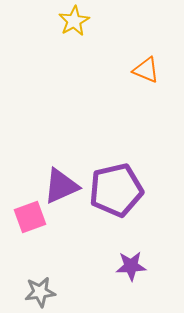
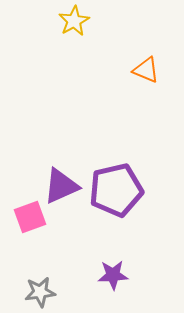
purple star: moved 18 px left, 9 px down
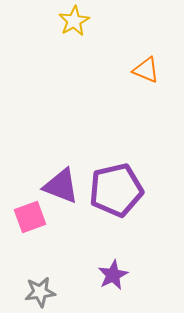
purple triangle: rotated 45 degrees clockwise
purple star: rotated 24 degrees counterclockwise
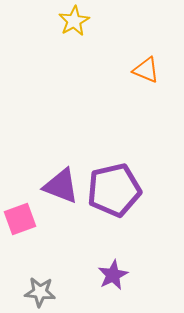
purple pentagon: moved 2 px left
pink square: moved 10 px left, 2 px down
gray star: rotated 12 degrees clockwise
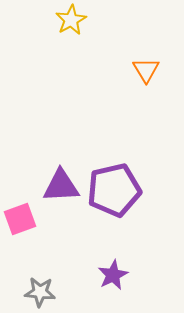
yellow star: moved 3 px left, 1 px up
orange triangle: rotated 36 degrees clockwise
purple triangle: rotated 24 degrees counterclockwise
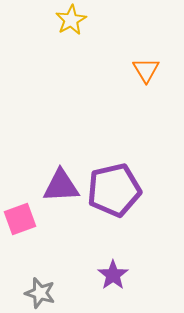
purple star: rotated 8 degrees counterclockwise
gray star: moved 1 px down; rotated 12 degrees clockwise
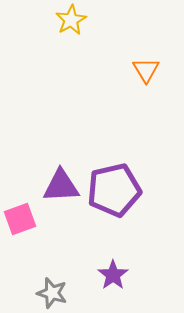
gray star: moved 12 px right
